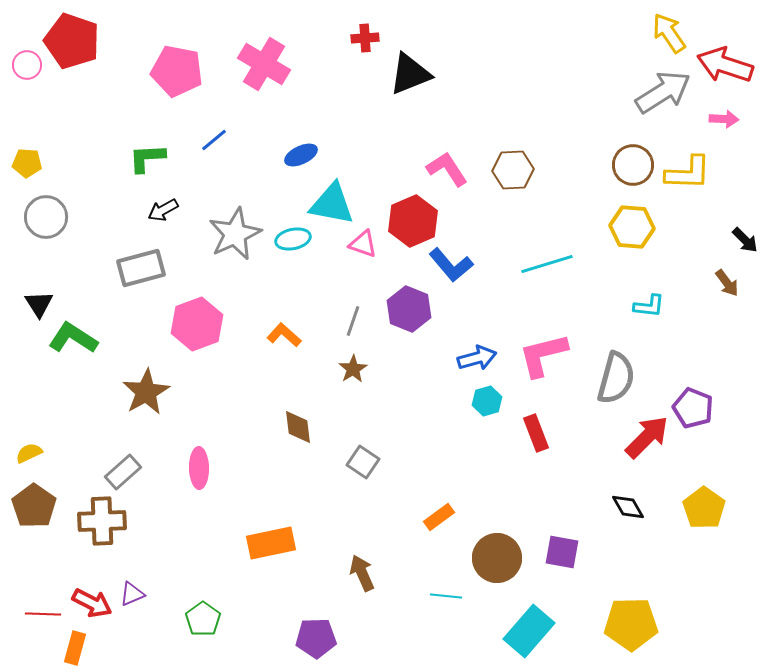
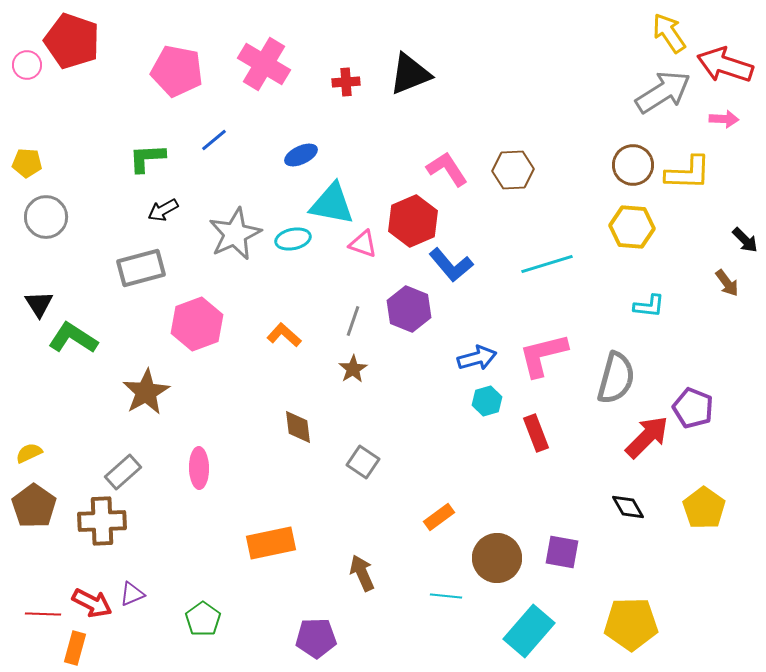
red cross at (365, 38): moved 19 px left, 44 px down
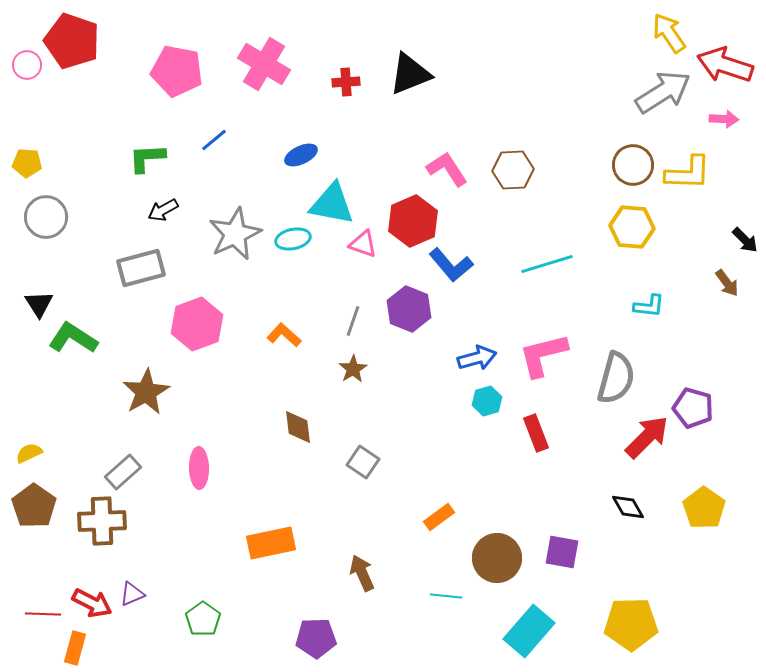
purple pentagon at (693, 408): rotated 6 degrees counterclockwise
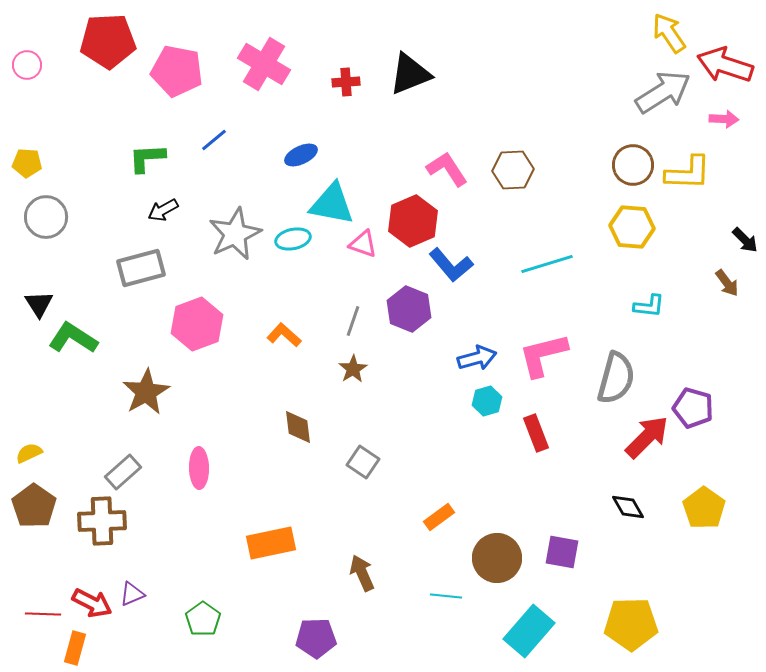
red pentagon at (72, 41): moved 36 px right; rotated 22 degrees counterclockwise
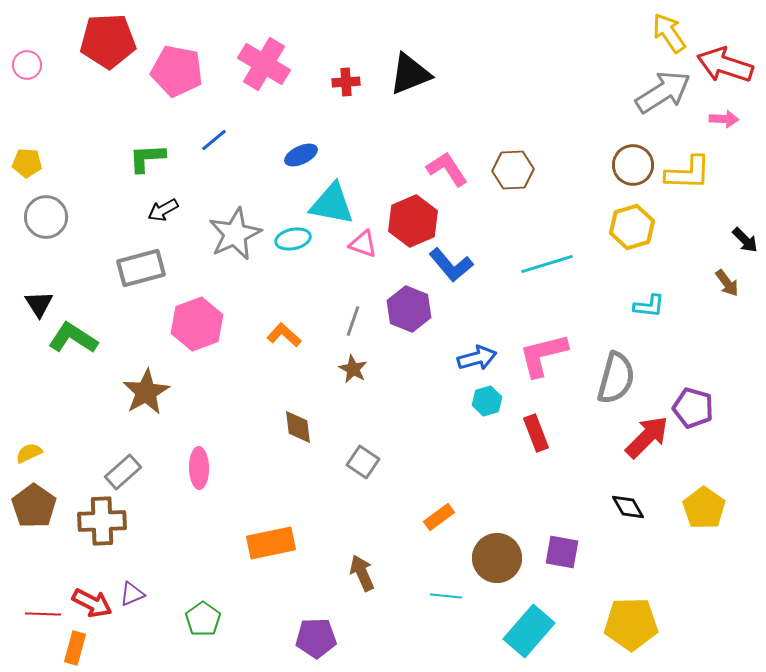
yellow hexagon at (632, 227): rotated 21 degrees counterclockwise
brown star at (353, 369): rotated 12 degrees counterclockwise
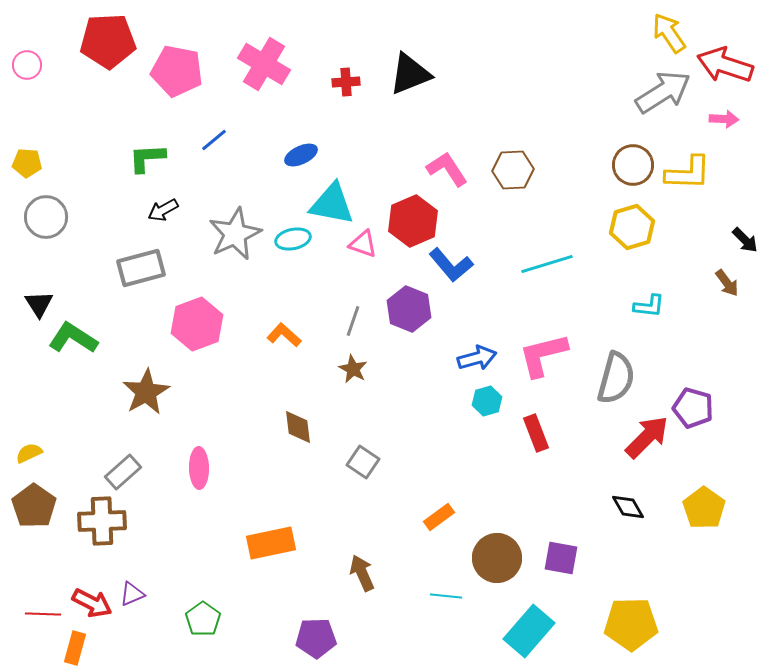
purple square at (562, 552): moved 1 px left, 6 px down
